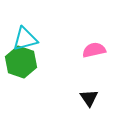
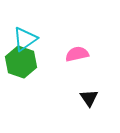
cyan triangle: rotated 20 degrees counterclockwise
pink semicircle: moved 17 px left, 4 px down
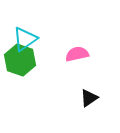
green hexagon: moved 1 px left, 2 px up
black triangle: rotated 30 degrees clockwise
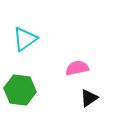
pink semicircle: moved 14 px down
green hexagon: moved 30 px down; rotated 12 degrees counterclockwise
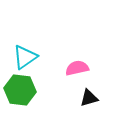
cyan triangle: moved 18 px down
black triangle: rotated 18 degrees clockwise
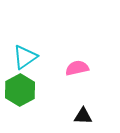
green hexagon: rotated 24 degrees clockwise
black triangle: moved 6 px left, 18 px down; rotated 18 degrees clockwise
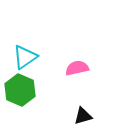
green hexagon: rotated 8 degrees counterclockwise
black triangle: rotated 18 degrees counterclockwise
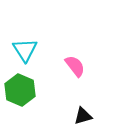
cyan triangle: moved 7 px up; rotated 28 degrees counterclockwise
pink semicircle: moved 2 px left, 2 px up; rotated 65 degrees clockwise
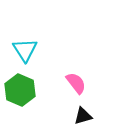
pink semicircle: moved 1 px right, 17 px down
